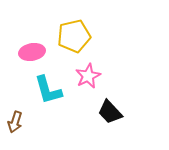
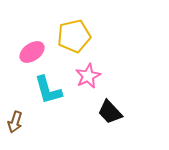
pink ellipse: rotated 25 degrees counterclockwise
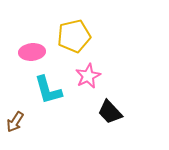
pink ellipse: rotated 30 degrees clockwise
brown arrow: rotated 15 degrees clockwise
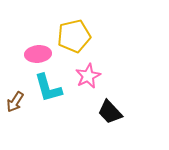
pink ellipse: moved 6 px right, 2 px down
cyan L-shape: moved 2 px up
brown arrow: moved 20 px up
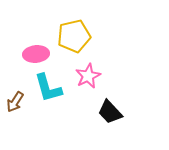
pink ellipse: moved 2 px left
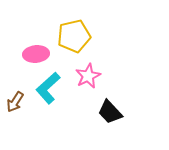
cyan L-shape: rotated 64 degrees clockwise
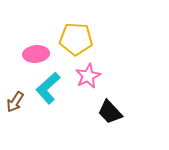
yellow pentagon: moved 2 px right, 3 px down; rotated 16 degrees clockwise
